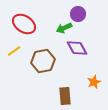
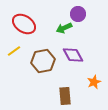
purple diamond: moved 4 px left, 7 px down
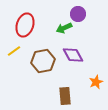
red ellipse: moved 1 px right, 1 px down; rotated 75 degrees clockwise
orange star: moved 2 px right
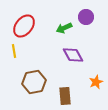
purple circle: moved 8 px right, 3 px down
red ellipse: moved 1 px left, 1 px down; rotated 20 degrees clockwise
yellow line: rotated 64 degrees counterclockwise
brown hexagon: moved 9 px left, 21 px down
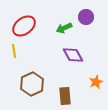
red ellipse: rotated 15 degrees clockwise
brown hexagon: moved 2 px left, 2 px down; rotated 15 degrees counterclockwise
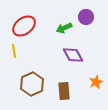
brown rectangle: moved 1 px left, 5 px up
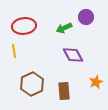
red ellipse: rotated 30 degrees clockwise
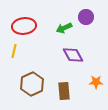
yellow line: rotated 24 degrees clockwise
orange star: rotated 24 degrees clockwise
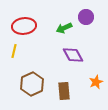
orange star: rotated 24 degrees counterclockwise
